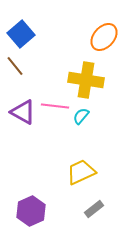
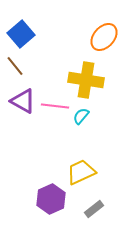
purple triangle: moved 11 px up
purple hexagon: moved 20 px right, 12 px up
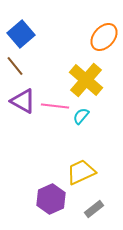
yellow cross: rotated 32 degrees clockwise
